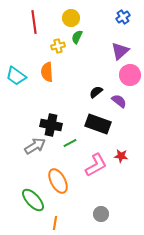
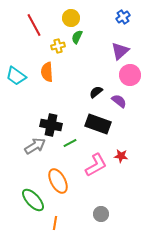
red line: moved 3 px down; rotated 20 degrees counterclockwise
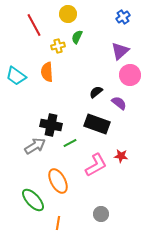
yellow circle: moved 3 px left, 4 px up
purple semicircle: moved 2 px down
black rectangle: moved 1 px left
orange line: moved 3 px right
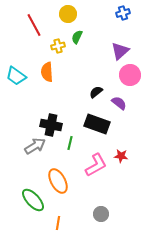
blue cross: moved 4 px up; rotated 16 degrees clockwise
green line: rotated 48 degrees counterclockwise
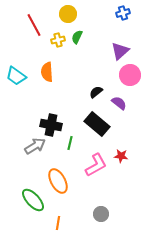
yellow cross: moved 6 px up
black rectangle: rotated 20 degrees clockwise
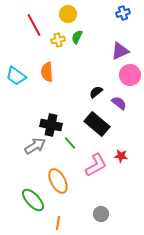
purple triangle: rotated 18 degrees clockwise
green line: rotated 56 degrees counterclockwise
